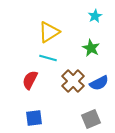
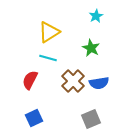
cyan star: moved 1 px right
blue semicircle: rotated 18 degrees clockwise
blue square: rotated 18 degrees counterclockwise
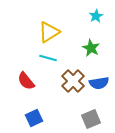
red semicircle: moved 4 px left, 1 px down; rotated 66 degrees counterclockwise
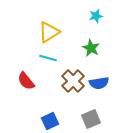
cyan star: rotated 16 degrees clockwise
blue square: moved 16 px right, 3 px down
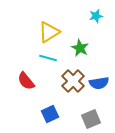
green star: moved 11 px left
blue square: moved 7 px up
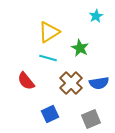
cyan star: rotated 16 degrees counterclockwise
brown cross: moved 2 px left, 2 px down
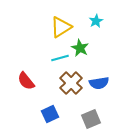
cyan star: moved 5 px down
yellow triangle: moved 12 px right, 5 px up
cyan line: moved 12 px right; rotated 30 degrees counterclockwise
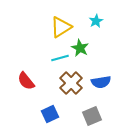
blue semicircle: moved 2 px right, 1 px up
gray square: moved 1 px right, 3 px up
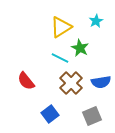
cyan line: rotated 42 degrees clockwise
blue square: rotated 12 degrees counterclockwise
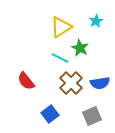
blue semicircle: moved 1 px left, 1 px down
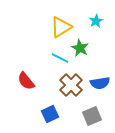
brown cross: moved 2 px down
blue square: rotated 12 degrees clockwise
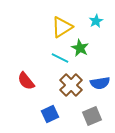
yellow triangle: moved 1 px right
